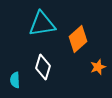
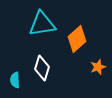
orange diamond: moved 1 px left
white diamond: moved 1 px left, 1 px down
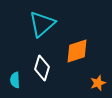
cyan triangle: rotated 32 degrees counterclockwise
orange diamond: moved 12 px down; rotated 24 degrees clockwise
orange star: moved 16 px down
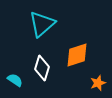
orange diamond: moved 4 px down
cyan semicircle: rotated 126 degrees clockwise
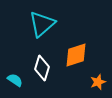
orange diamond: moved 1 px left
orange star: moved 1 px up
